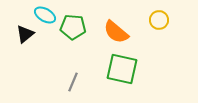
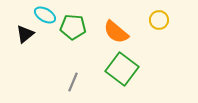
green square: rotated 24 degrees clockwise
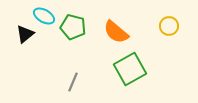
cyan ellipse: moved 1 px left, 1 px down
yellow circle: moved 10 px right, 6 px down
green pentagon: rotated 10 degrees clockwise
green square: moved 8 px right; rotated 24 degrees clockwise
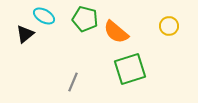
green pentagon: moved 12 px right, 8 px up
green square: rotated 12 degrees clockwise
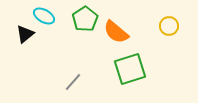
green pentagon: rotated 25 degrees clockwise
gray line: rotated 18 degrees clockwise
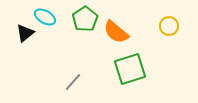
cyan ellipse: moved 1 px right, 1 px down
black triangle: moved 1 px up
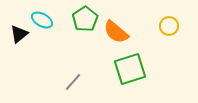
cyan ellipse: moved 3 px left, 3 px down
black triangle: moved 6 px left, 1 px down
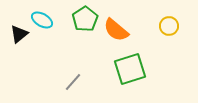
orange semicircle: moved 2 px up
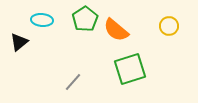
cyan ellipse: rotated 25 degrees counterclockwise
black triangle: moved 8 px down
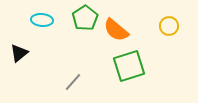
green pentagon: moved 1 px up
black triangle: moved 11 px down
green square: moved 1 px left, 3 px up
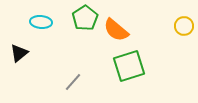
cyan ellipse: moved 1 px left, 2 px down
yellow circle: moved 15 px right
